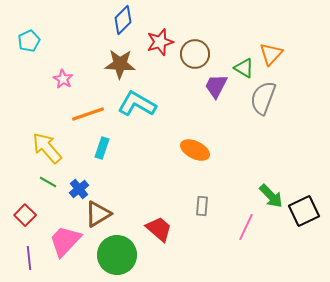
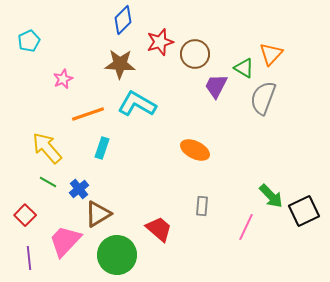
pink star: rotated 18 degrees clockwise
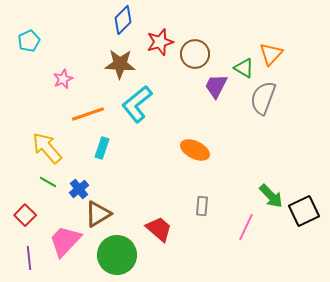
cyan L-shape: rotated 69 degrees counterclockwise
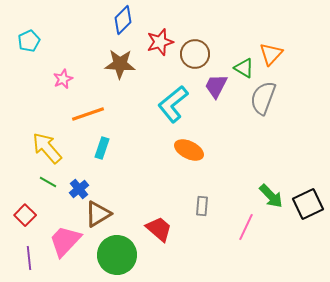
cyan L-shape: moved 36 px right
orange ellipse: moved 6 px left
black square: moved 4 px right, 7 px up
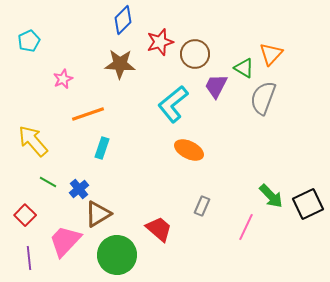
yellow arrow: moved 14 px left, 7 px up
gray rectangle: rotated 18 degrees clockwise
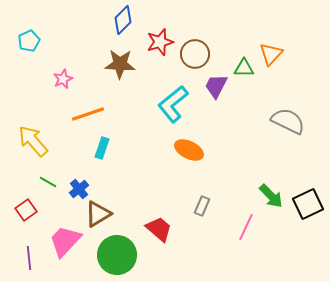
green triangle: rotated 30 degrees counterclockwise
gray semicircle: moved 25 px right, 23 px down; rotated 96 degrees clockwise
red square: moved 1 px right, 5 px up; rotated 10 degrees clockwise
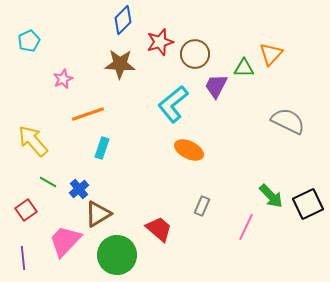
purple line: moved 6 px left
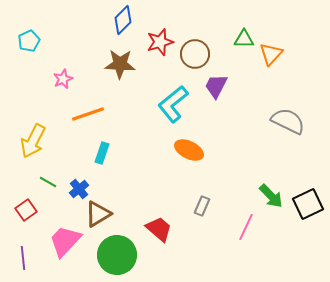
green triangle: moved 29 px up
yellow arrow: rotated 112 degrees counterclockwise
cyan rectangle: moved 5 px down
